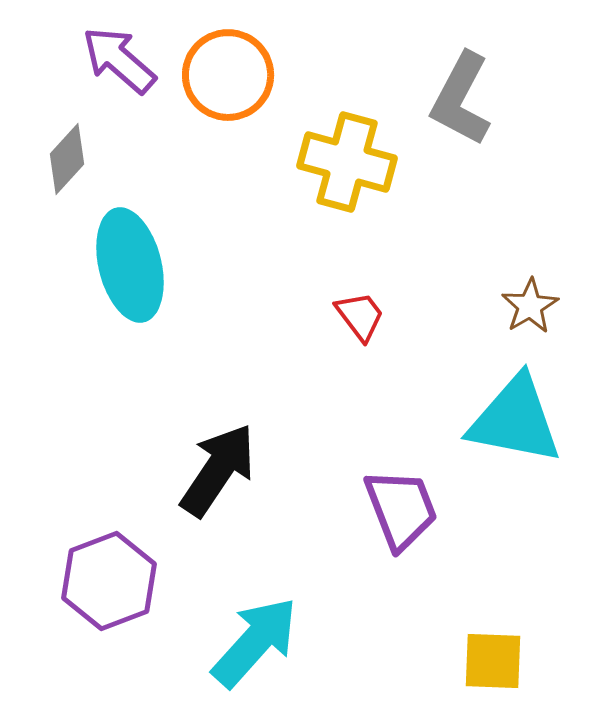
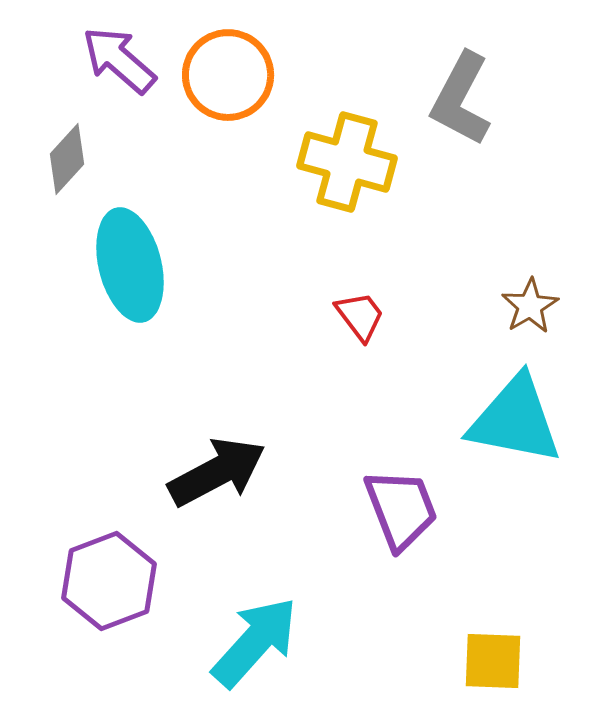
black arrow: moved 1 px left, 2 px down; rotated 28 degrees clockwise
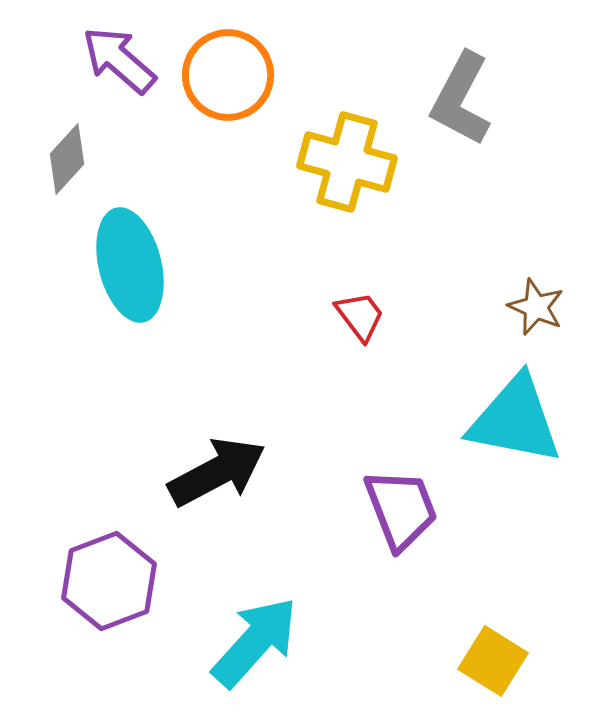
brown star: moved 6 px right, 1 px down; rotated 18 degrees counterclockwise
yellow square: rotated 30 degrees clockwise
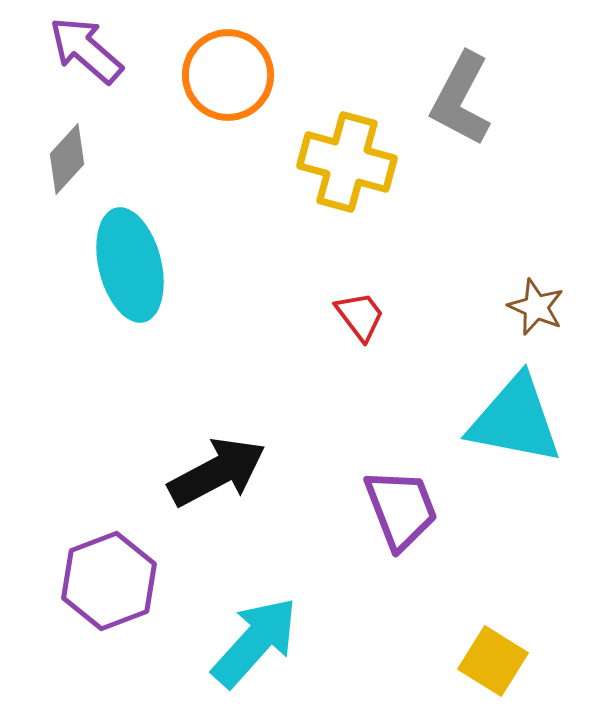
purple arrow: moved 33 px left, 10 px up
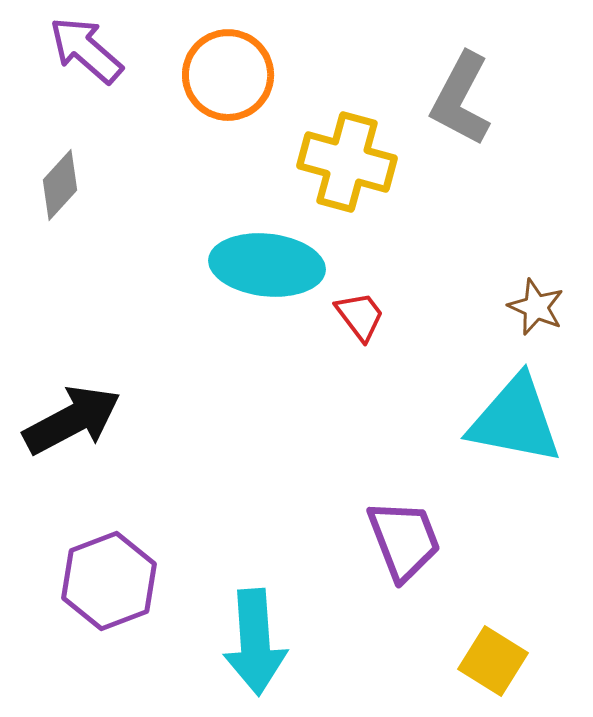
gray diamond: moved 7 px left, 26 px down
cyan ellipse: moved 137 px right; rotated 70 degrees counterclockwise
black arrow: moved 145 px left, 52 px up
purple trapezoid: moved 3 px right, 31 px down
cyan arrow: rotated 134 degrees clockwise
